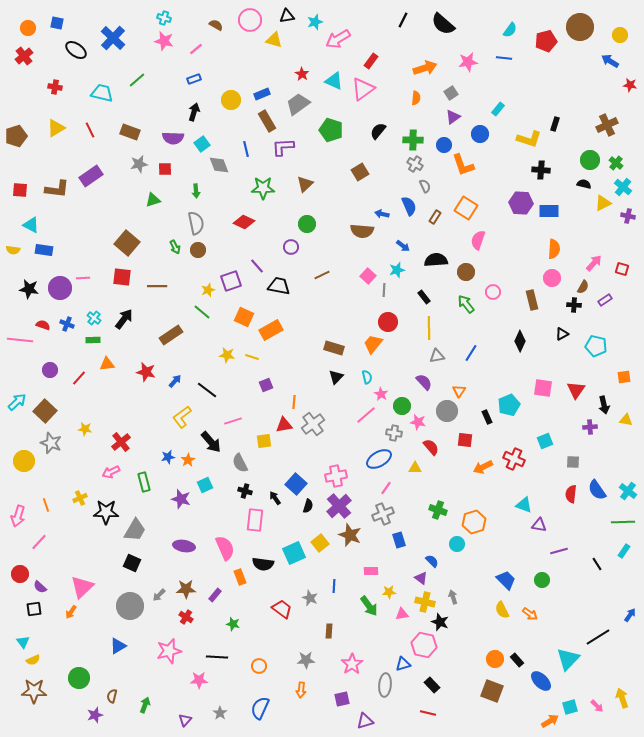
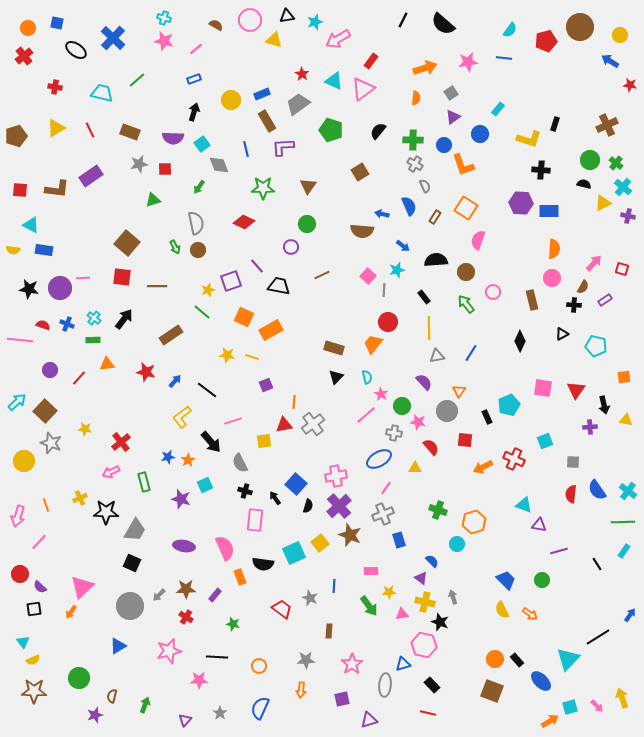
brown triangle at (305, 184): moved 3 px right, 2 px down; rotated 12 degrees counterclockwise
green arrow at (196, 191): moved 3 px right, 4 px up; rotated 40 degrees clockwise
purple triangle at (365, 721): moved 4 px right, 1 px up
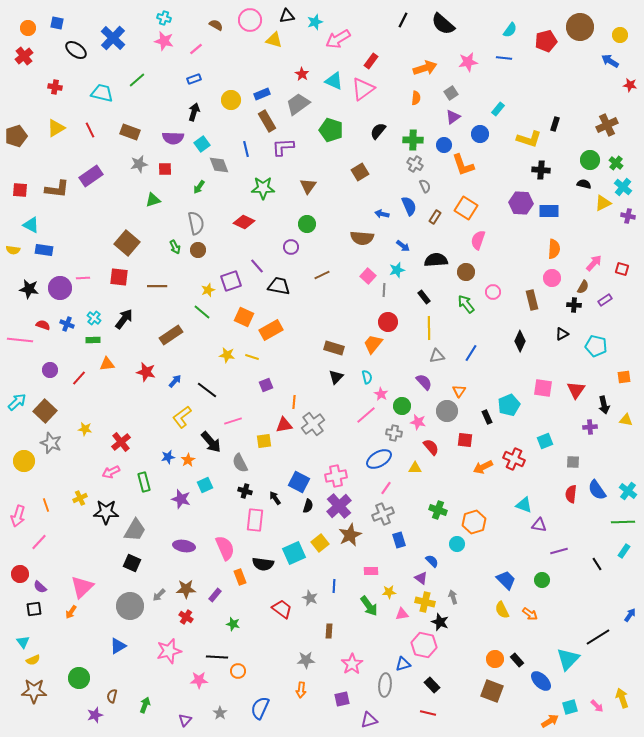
brown semicircle at (362, 231): moved 7 px down
red square at (122, 277): moved 3 px left
blue square at (296, 484): moved 3 px right, 2 px up; rotated 15 degrees counterclockwise
brown star at (350, 535): rotated 25 degrees clockwise
orange circle at (259, 666): moved 21 px left, 5 px down
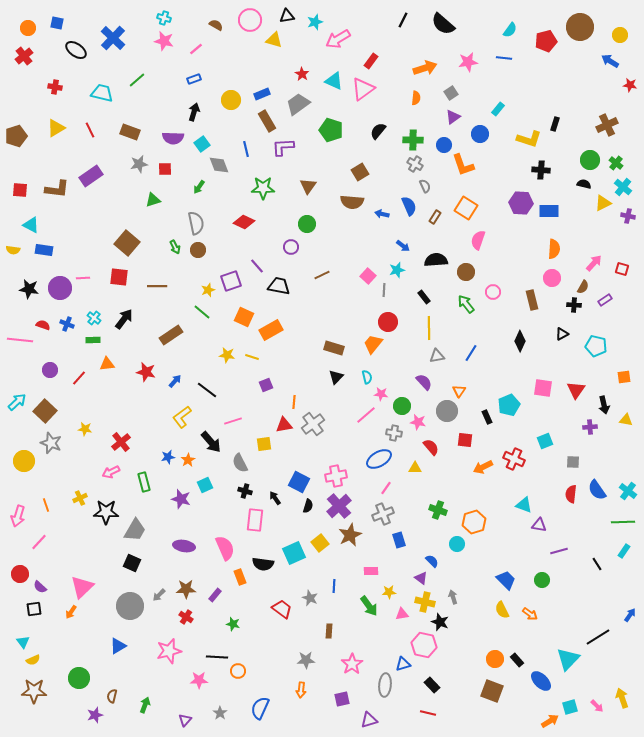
brown semicircle at (362, 238): moved 10 px left, 36 px up
pink star at (381, 394): rotated 24 degrees counterclockwise
yellow square at (264, 441): moved 3 px down
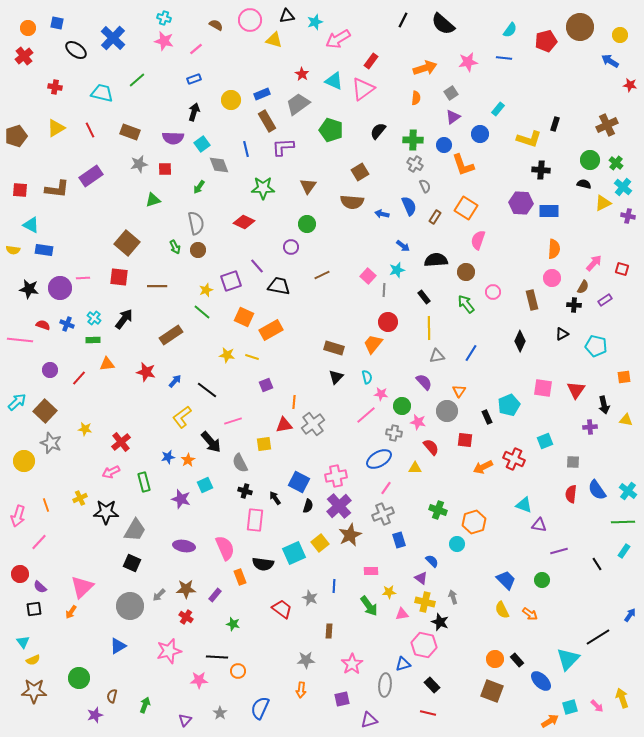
yellow star at (208, 290): moved 2 px left
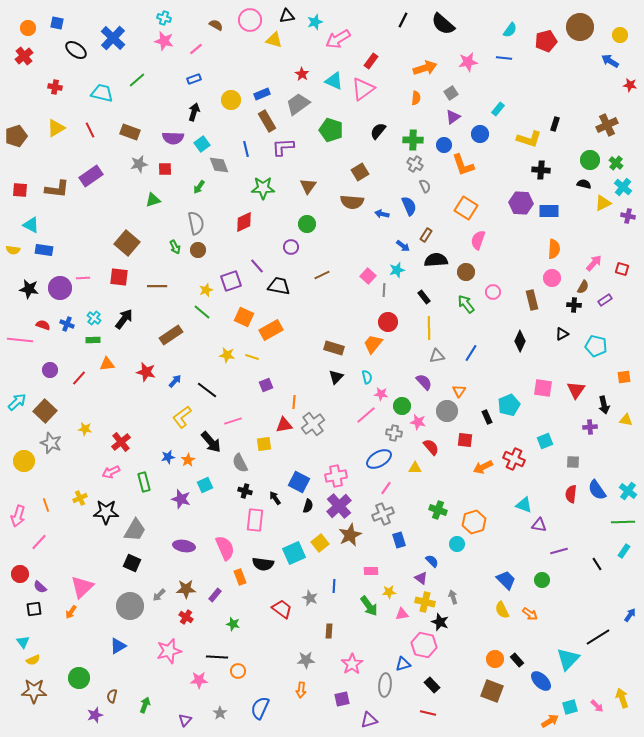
brown rectangle at (435, 217): moved 9 px left, 18 px down
red diamond at (244, 222): rotated 50 degrees counterclockwise
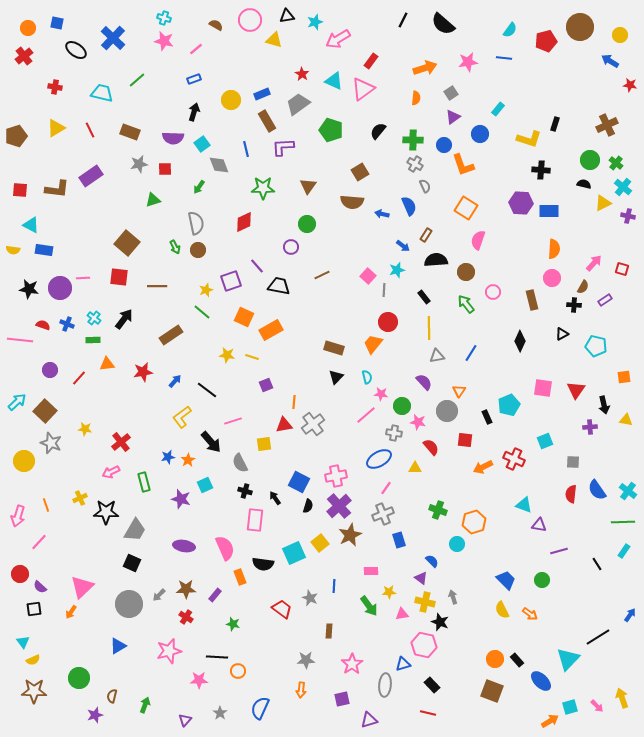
red star at (146, 372): moved 3 px left; rotated 24 degrees counterclockwise
gray circle at (130, 606): moved 1 px left, 2 px up
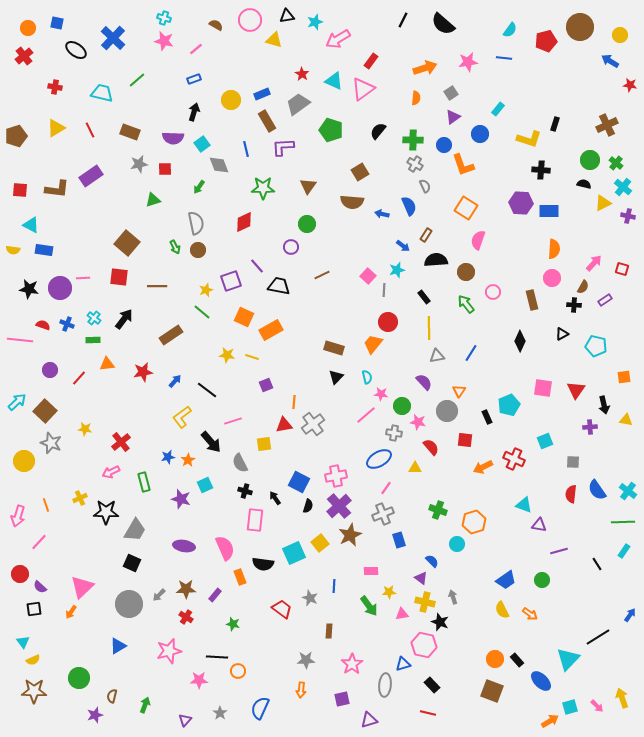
blue trapezoid at (506, 580): rotated 100 degrees clockwise
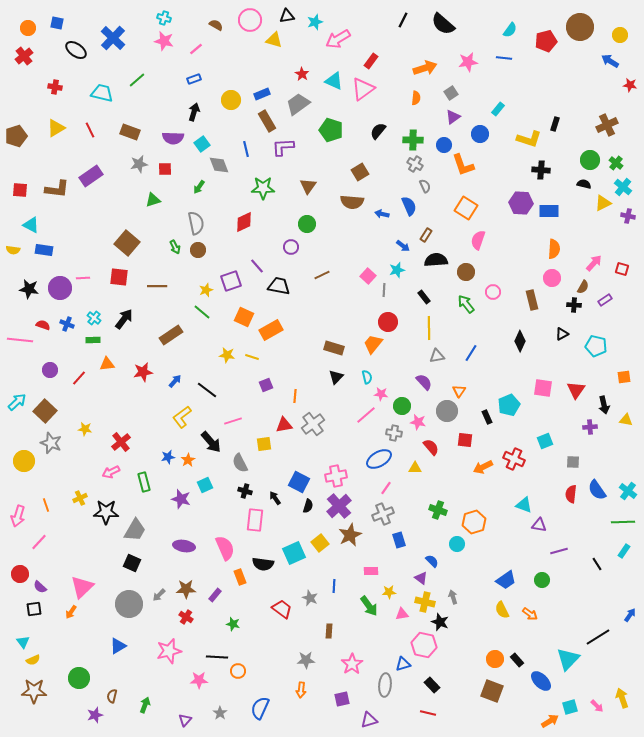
orange line at (294, 402): moved 1 px right, 6 px up
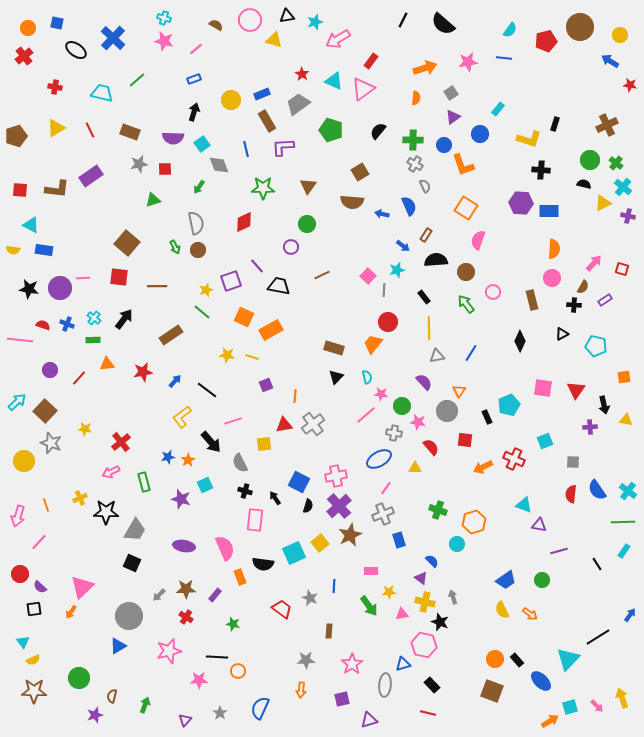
gray circle at (129, 604): moved 12 px down
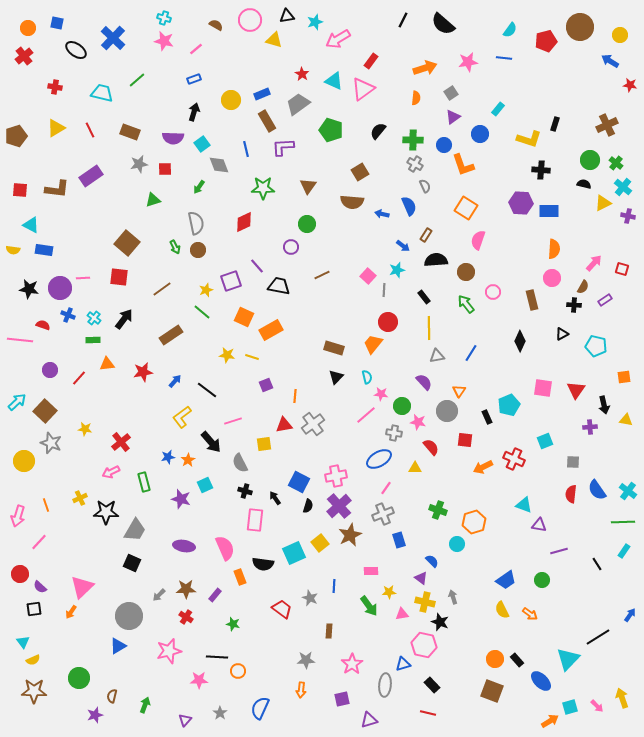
brown line at (157, 286): moved 5 px right, 3 px down; rotated 36 degrees counterclockwise
blue cross at (67, 324): moved 1 px right, 9 px up
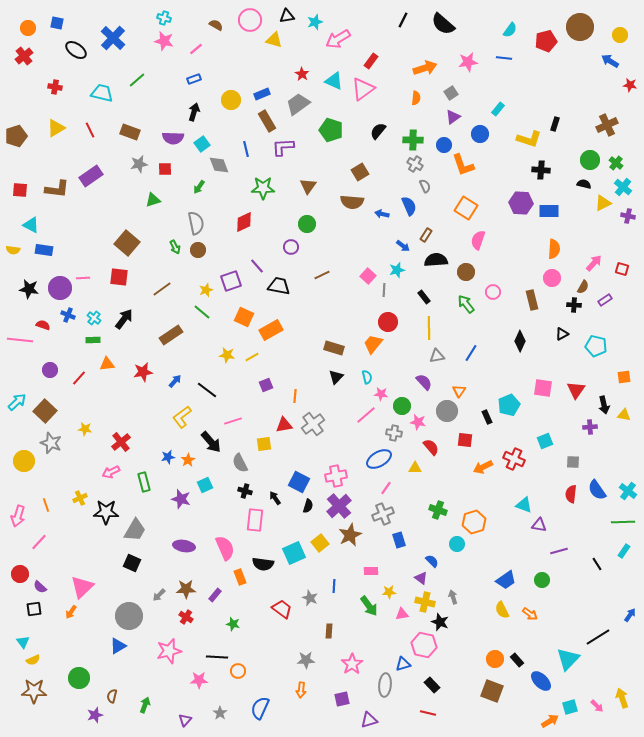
yellow line at (252, 357): rotated 48 degrees counterclockwise
yellow triangle at (626, 420): moved 2 px left, 5 px up
